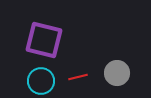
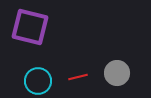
purple square: moved 14 px left, 13 px up
cyan circle: moved 3 px left
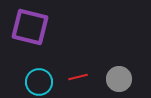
gray circle: moved 2 px right, 6 px down
cyan circle: moved 1 px right, 1 px down
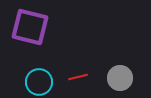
gray circle: moved 1 px right, 1 px up
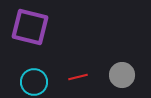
gray circle: moved 2 px right, 3 px up
cyan circle: moved 5 px left
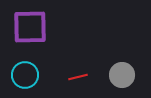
purple square: rotated 15 degrees counterclockwise
cyan circle: moved 9 px left, 7 px up
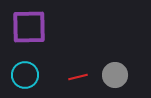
purple square: moved 1 px left
gray circle: moved 7 px left
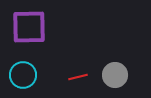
cyan circle: moved 2 px left
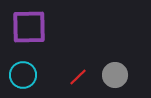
red line: rotated 30 degrees counterclockwise
